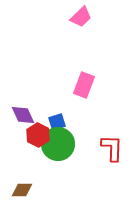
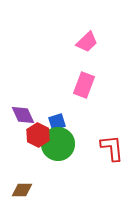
pink trapezoid: moved 6 px right, 25 px down
red L-shape: rotated 8 degrees counterclockwise
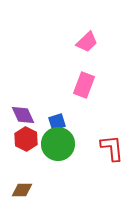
red hexagon: moved 12 px left, 4 px down
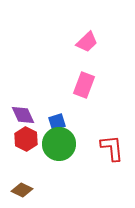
green circle: moved 1 px right
brown diamond: rotated 25 degrees clockwise
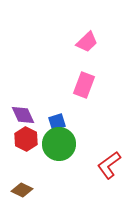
red L-shape: moved 3 px left, 17 px down; rotated 120 degrees counterclockwise
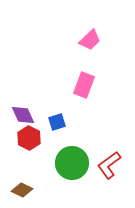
pink trapezoid: moved 3 px right, 2 px up
red hexagon: moved 3 px right, 1 px up
green circle: moved 13 px right, 19 px down
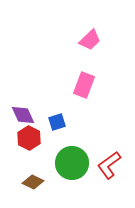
brown diamond: moved 11 px right, 8 px up
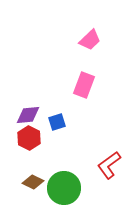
purple diamond: moved 5 px right; rotated 70 degrees counterclockwise
green circle: moved 8 px left, 25 px down
